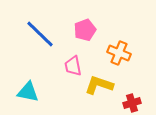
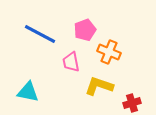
blue line: rotated 16 degrees counterclockwise
orange cross: moved 10 px left, 1 px up
pink trapezoid: moved 2 px left, 4 px up
yellow L-shape: moved 1 px down
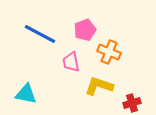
cyan triangle: moved 2 px left, 2 px down
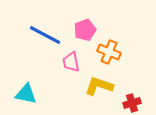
blue line: moved 5 px right, 1 px down
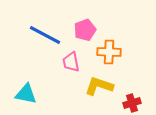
orange cross: rotated 20 degrees counterclockwise
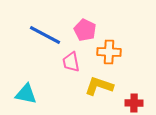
pink pentagon: rotated 25 degrees counterclockwise
red cross: moved 2 px right; rotated 18 degrees clockwise
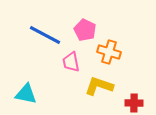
orange cross: rotated 15 degrees clockwise
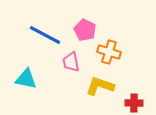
yellow L-shape: moved 1 px right
cyan triangle: moved 15 px up
